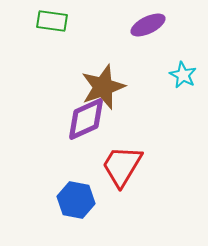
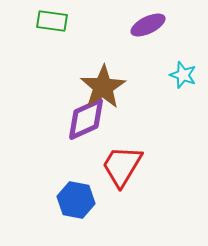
cyan star: rotated 8 degrees counterclockwise
brown star: rotated 12 degrees counterclockwise
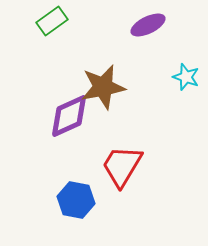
green rectangle: rotated 44 degrees counterclockwise
cyan star: moved 3 px right, 2 px down
brown star: rotated 21 degrees clockwise
purple diamond: moved 17 px left, 3 px up
